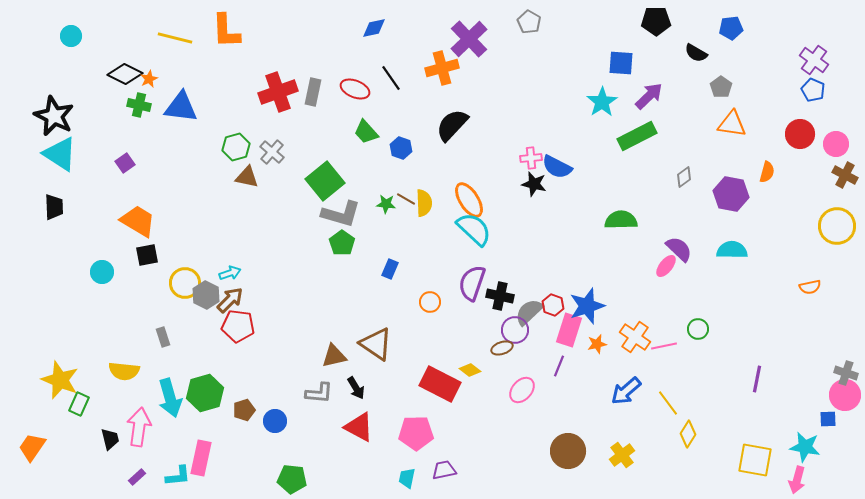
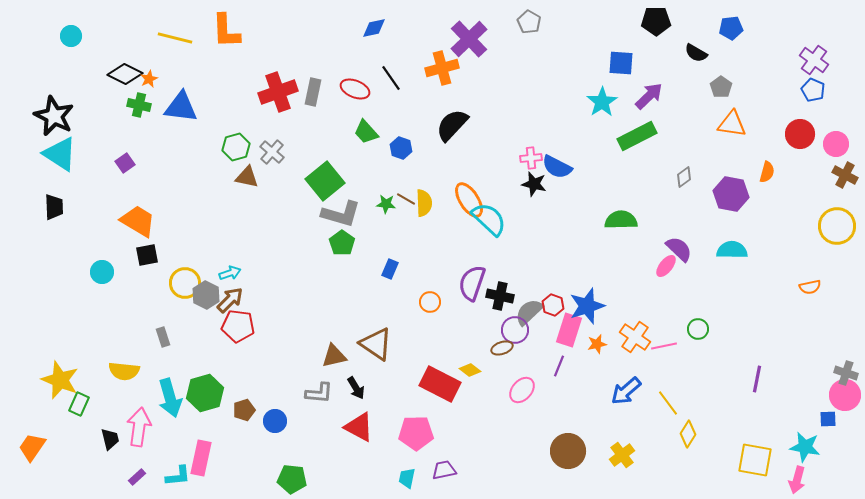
cyan semicircle at (474, 229): moved 15 px right, 10 px up
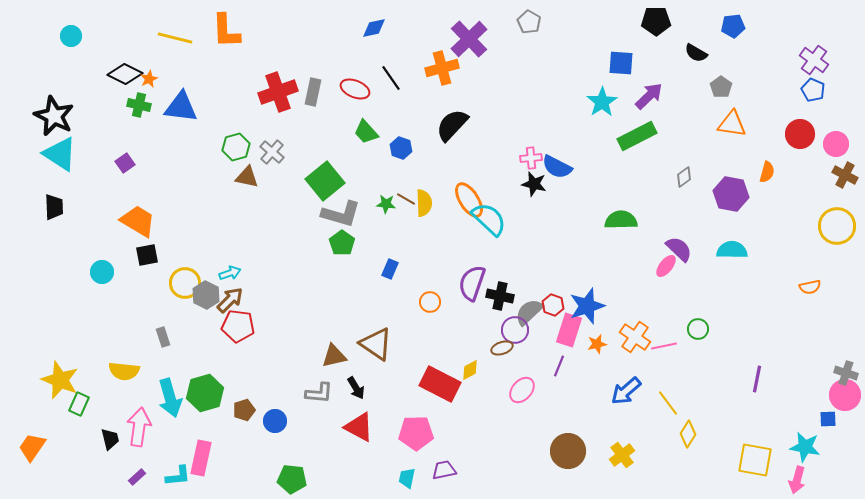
blue pentagon at (731, 28): moved 2 px right, 2 px up
yellow diamond at (470, 370): rotated 65 degrees counterclockwise
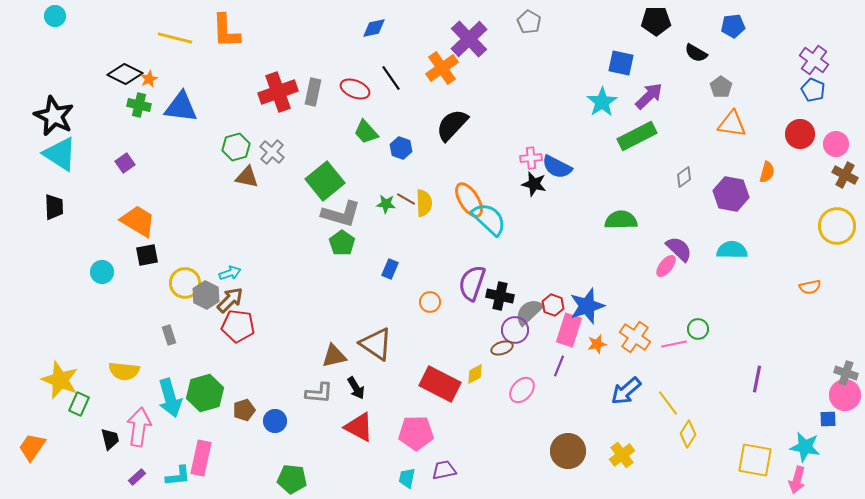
cyan circle at (71, 36): moved 16 px left, 20 px up
blue square at (621, 63): rotated 8 degrees clockwise
orange cross at (442, 68): rotated 20 degrees counterclockwise
gray rectangle at (163, 337): moved 6 px right, 2 px up
pink line at (664, 346): moved 10 px right, 2 px up
yellow diamond at (470, 370): moved 5 px right, 4 px down
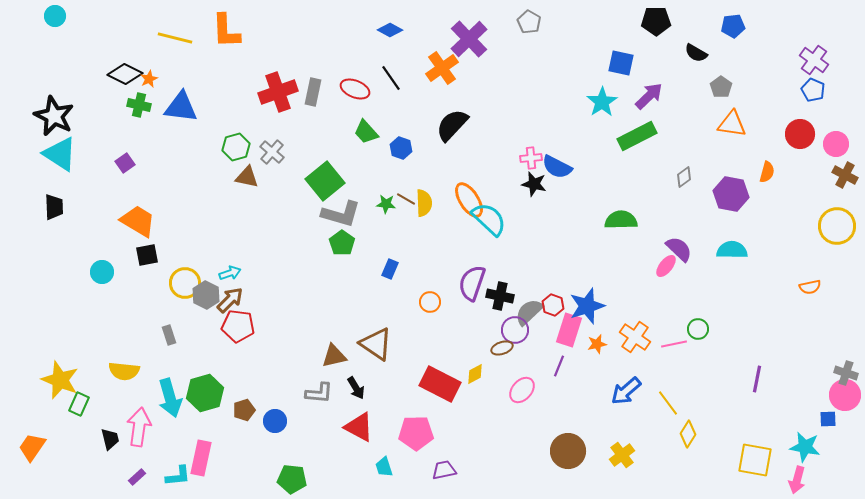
blue diamond at (374, 28): moved 16 px right, 2 px down; rotated 40 degrees clockwise
cyan trapezoid at (407, 478): moved 23 px left, 11 px up; rotated 30 degrees counterclockwise
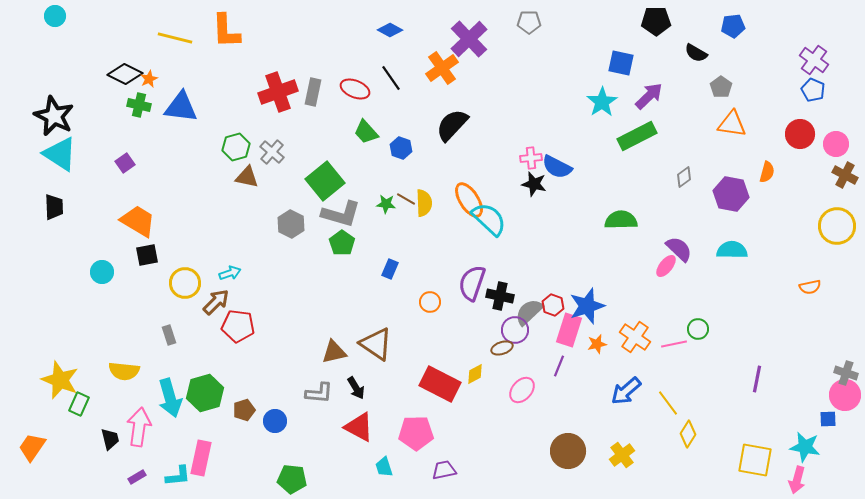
gray pentagon at (529, 22): rotated 30 degrees counterclockwise
gray hexagon at (206, 295): moved 85 px right, 71 px up
brown arrow at (230, 300): moved 14 px left, 2 px down
brown triangle at (334, 356): moved 4 px up
purple rectangle at (137, 477): rotated 12 degrees clockwise
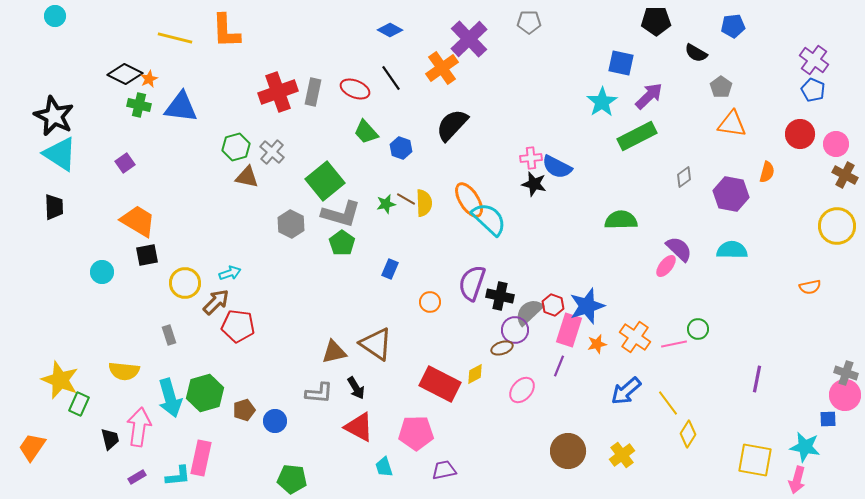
green star at (386, 204): rotated 18 degrees counterclockwise
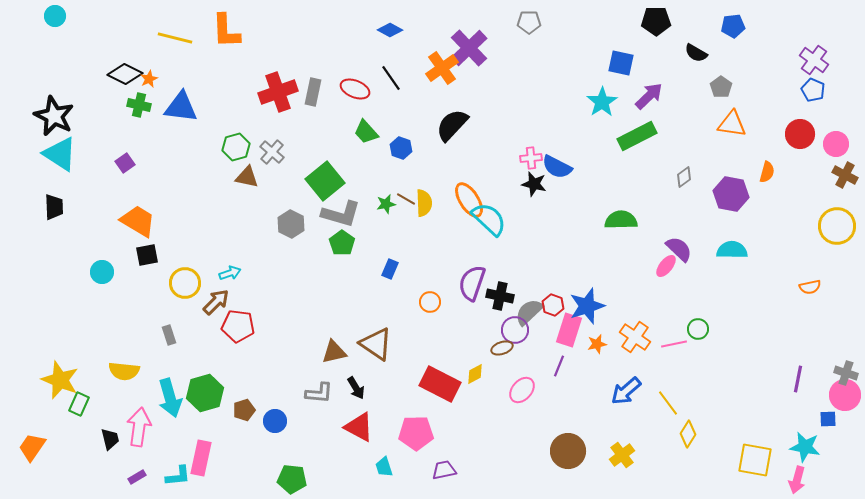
purple cross at (469, 39): moved 9 px down
purple line at (757, 379): moved 41 px right
